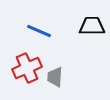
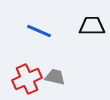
red cross: moved 11 px down
gray trapezoid: rotated 100 degrees clockwise
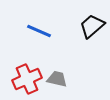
black trapezoid: rotated 40 degrees counterclockwise
gray trapezoid: moved 2 px right, 2 px down
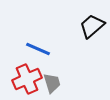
blue line: moved 1 px left, 18 px down
gray trapezoid: moved 5 px left, 4 px down; rotated 60 degrees clockwise
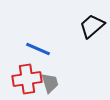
red cross: rotated 16 degrees clockwise
gray trapezoid: moved 2 px left
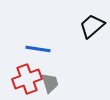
blue line: rotated 15 degrees counterclockwise
red cross: rotated 12 degrees counterclockwise
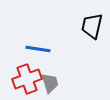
black trapezoid: rotated 36 degrees counterclockwise
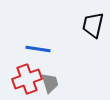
black trapezoid: moved 1 px right, 1 px up
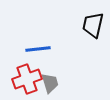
blue line: rotated 15 degrees counterclockwise
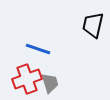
blue line: rotated 25 degrees clockwise
